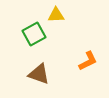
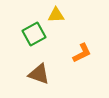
orange L-shape: moved 6 px left, 8 px up
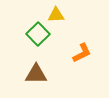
green square: moved 4 px right; rotated 15 degrees counterclockwise
brown triangle: moved 3 px left; rotated 20 degrees counterclockwise
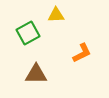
green square: moved 10 px left, 1 px up; rotated 15 degrees clockwise
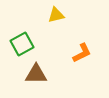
yellow triangle: rotated 12 degrees counterclockwise
green square: moved 6 px left, 11 px down
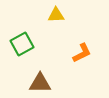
yellow triangle: rotated 12 degrees clockwise
brown triangle: moved 4 px right, 9 px down
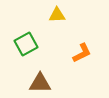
yellow triangle: moved 1 px right
green square: moved 4 px right
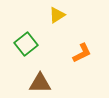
yellow triangle: rotated 30 degrees counterclockwise
green square: rotated 10 degrees counterclockwise
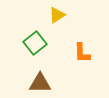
green square: moved 9 px right, 1 px up
orange L-shape: rotated 115 degrees clockwise
